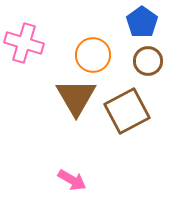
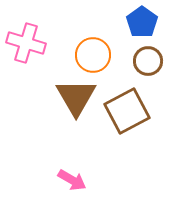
pink cross: moved 2 px right
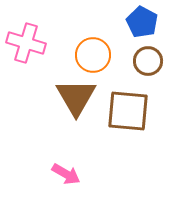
blue pentagon: rotated 8 degrees counterclockwise
brown square: moved 1 px right; rotated 33 degrees clockwise
pink arrow: moved 6 px left, 6 px up
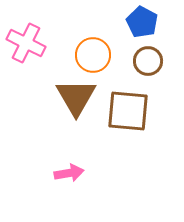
pink cross: rotated 9 degrees clockwise
pink arrow: moved 3 px right, 1 px up; rotated 40 degrees counterclockwise
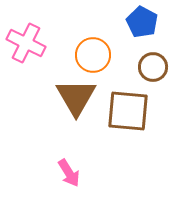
brown circle: moved 5 px right, 6 px down
pink arrow: rotated 68 degrees clockwise
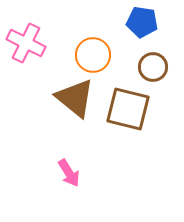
blue pentagon: rotated 20 degrees counterclockwise
brown triangle: moved 1 px left, 1 px down; rotated 21 degrees counterclockwise
brown square: moved 2 px up; rotated 9 degrees clockwise
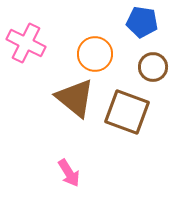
orange circle: moved 2 px right, 1 px up
brown square: moved 1 px left, 3 px down; rotated 6 degrees clockwise
